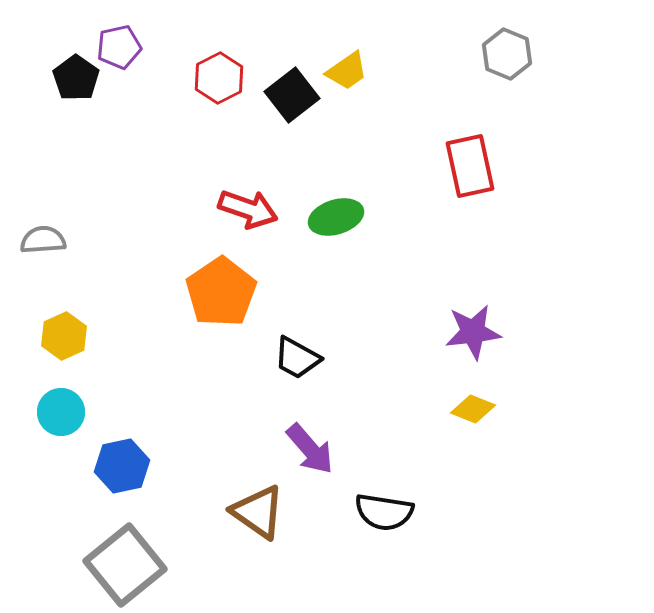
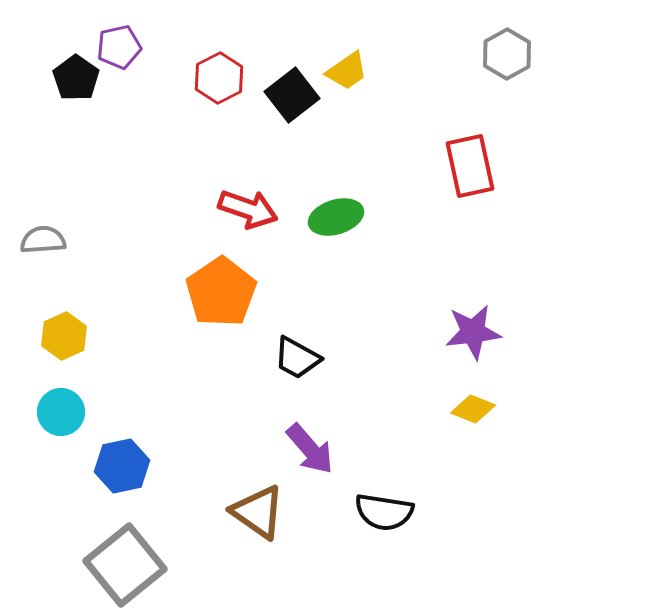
gray hexagon: rotated 9 degrees clockwise
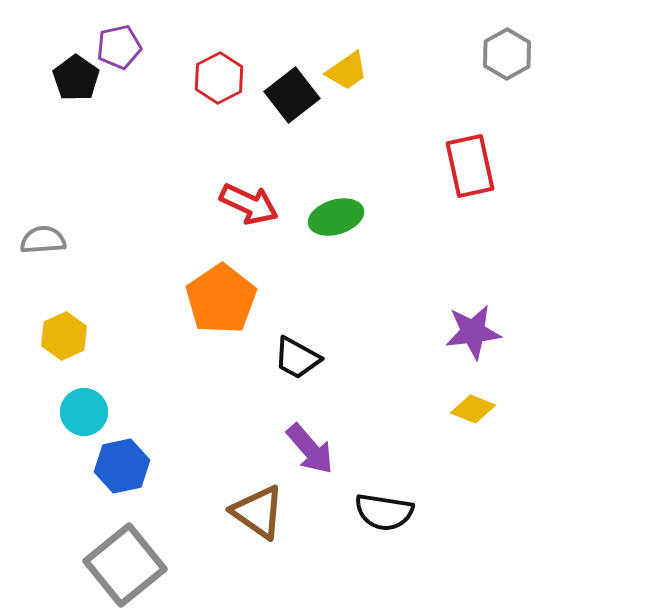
red arrow: moved 1 px right, 5 px up; rotated 6 degrees clockwise
orange pentagon: moved 7 px down
cyan circle: moved 23 px right
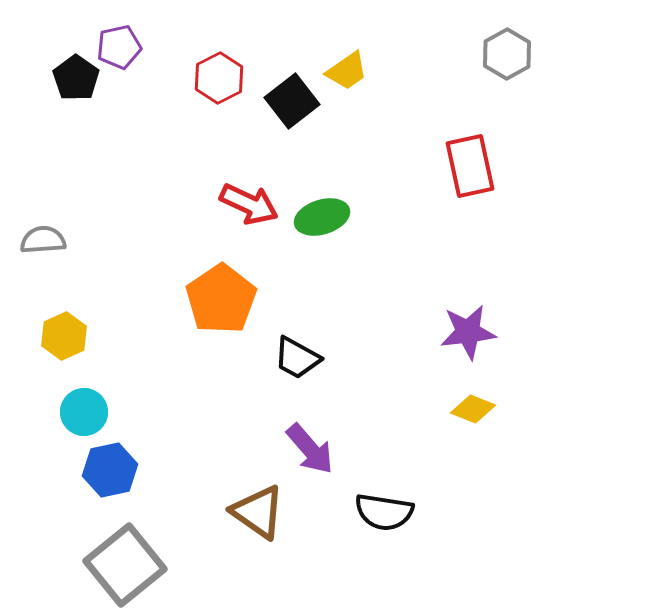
black square: moved 6 px down
green ellipse: moved 14 px left
purple star: moved 5 px left
blue hexagon: moved 12 px left, 4 px down
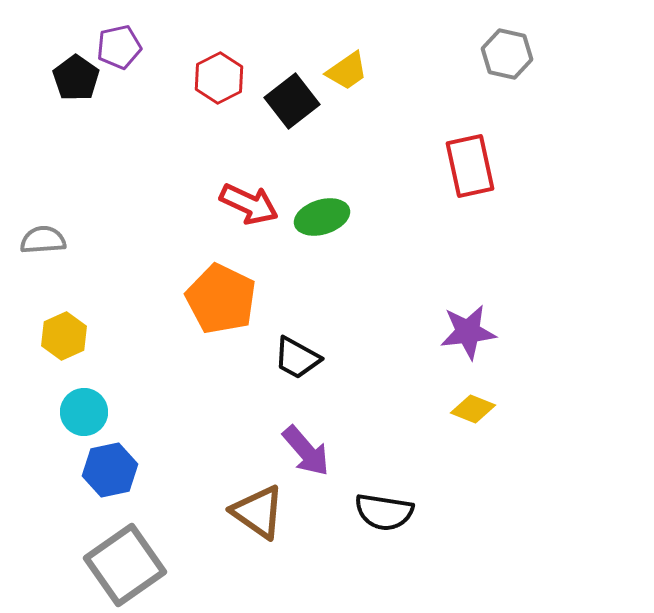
gray hexagon: rotated 18 degrees counterclockwise
orange pentagon: rotated 12 degrees counterclockwise
purple arrow: moved 4 px left, 2 px down
gray square: rotated 4 degrees clockwise
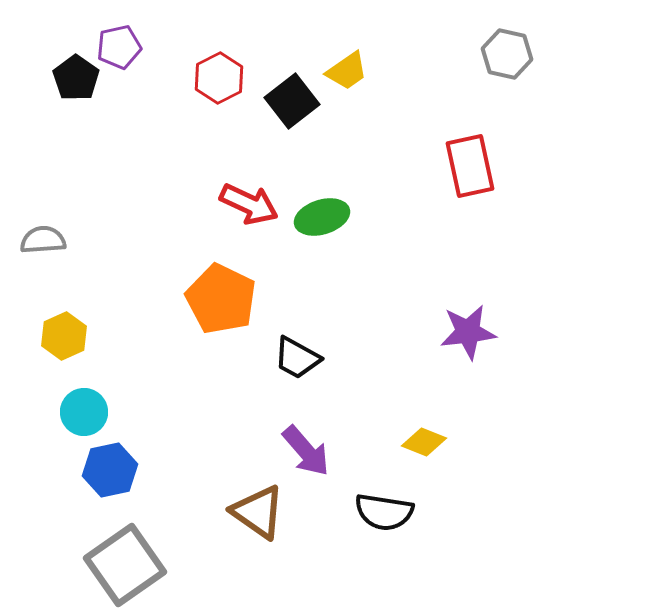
yellow diamond: moved 49 px left, 33 px down
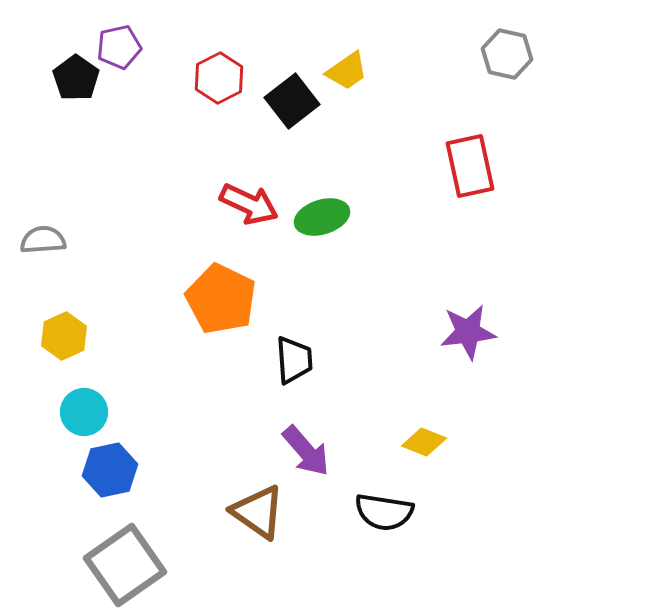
black trapezoid: moved 3 px left, 2 px down; rotated 123 degrees counterclockwise
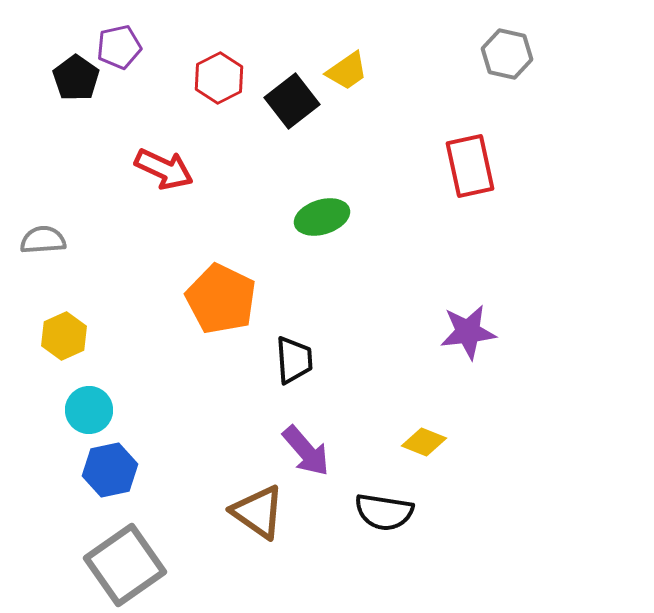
red arrow: moved 85 px left, 35 px up
cyan circle: moved 5 px right, 2 px up
